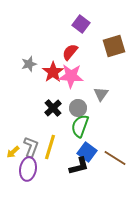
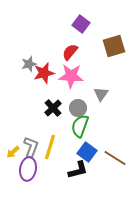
red star: moved 9 px left, 1 px down; rotated 20 degrees clockwise
black L-shape: moved 1 px left, 4 px down
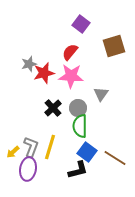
green semicircle: rotated 20 degrees counterclockwise
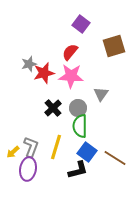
yellow line: moved 6 px right
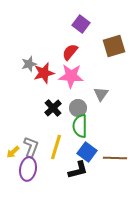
brown line: rotated 30 degrees counterclockwise
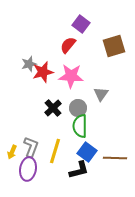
red semicircle: moved 2 px left, 7 px up
red star: moved 1 px left, 1 px up
yellow line: moved 1 px left, 4 px down
yellow arrow: moved 1 px left; rotated 24 degrees counterclockwise
black L-shape: moved 1 px right
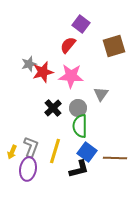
black L-shape: moved 1 px up
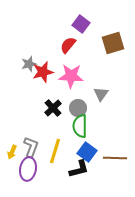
brown square: moved 1 px left, 3 px up
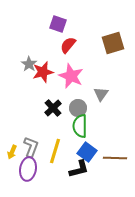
purple square: moved 23 px left; rotated 18 degrees counterclockwise
gray star: rotated 21 degrees counterclockwise
pink star: rotated 20 degrees clockwise
